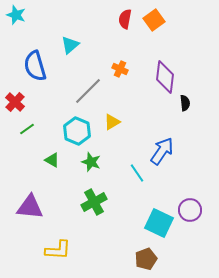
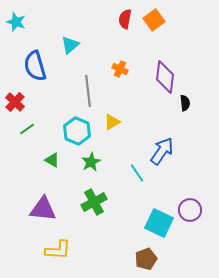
cyan star: moved 7 px down
gray line: rotated 52 degrees counterclockwise
green star: rotated 24 degrees clockwise
purple triangle: moved 13 px right, 2 px down
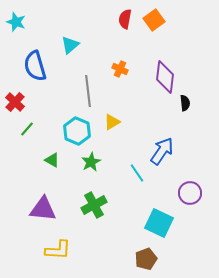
green line: rotated 14 degrees counterclockwise
green cross: moved 3 px down
purple circle: moved 17 px up
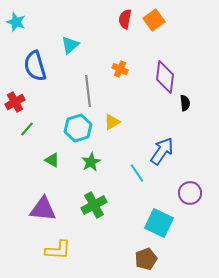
red cross: rotated 18 degrees clockwise
cyan hexagon: moved 1 px right, 3 px up; rotated 20 degrees clockwise
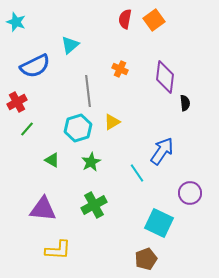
blue semicircle: rotated 100 degrees counterclockwise
red cross: moved 2 px right
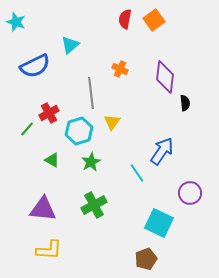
gray line: moved 3 px right, 2 px down
red cross: moved 32 px right, 11 px down
yellow triangle: rotated 24 degrees counterclockwise
cyan hexagon: moved 1 px right, 3 px down
yellow L-shape: moved 9 px left
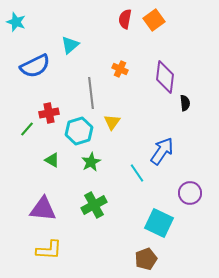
red cross: rotated 18 degrees clockwise
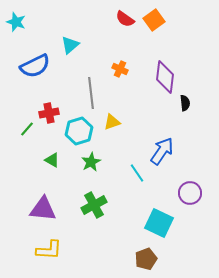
red semicircle: rotated 66 degrees counterclockwise
yellow triangle: rotated 36 degrees clockwise
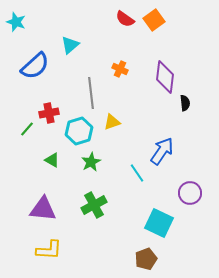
blue semicircle: rotated 16 degrees counterclockwise
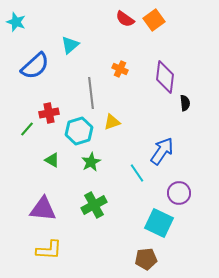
purple circle: moved 11 px left
brown pentagon: rotated 15 degrees clockwise
